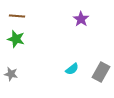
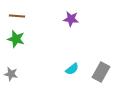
purple star: moved 10 px left; rotated 28 degrees counterclockwise
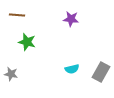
brown line: moved 1 px up
green star: moved 11 px right, 3 px down
cyan semicircle: rotated 24 degrees clockwise
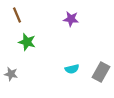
brown line: rotated 63 degrees clockwise
